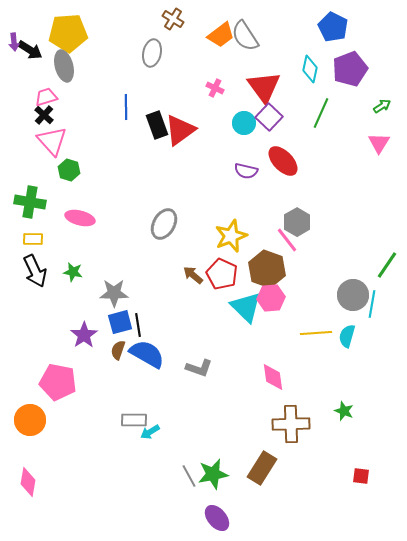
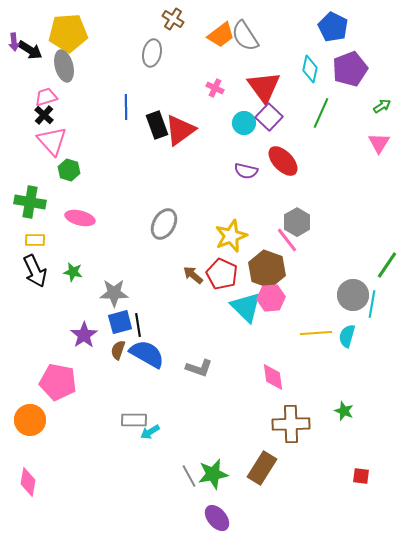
yellow rectangle at (33, 239): moved 2 px right, 1 px down
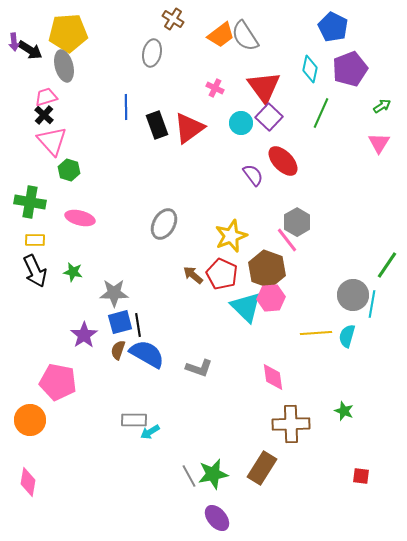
cyan circle at (244, 123): moved 3 px left
red triangle at (180, 130): moved 9 px right, 2 px up
purple semicircle at (246, 171): moved 7 px right, 4 px down; rotated 140 degrees counterclockwise
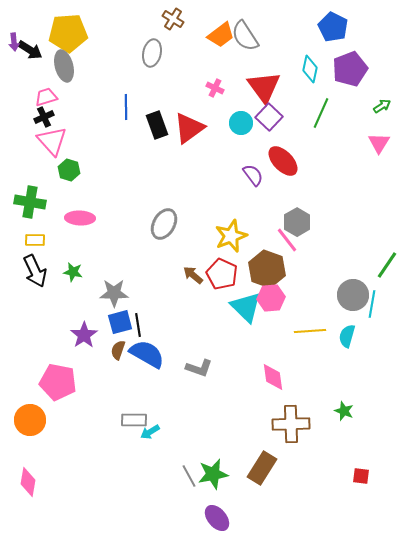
black cross at (44, 115): moved 2 px down; rotated 24 degrees clockwise
pink ellipse at (80, 218): rotated 12 degrees counterclockwise
yellow line at (316, 333): moved 6 px left, 2 px up
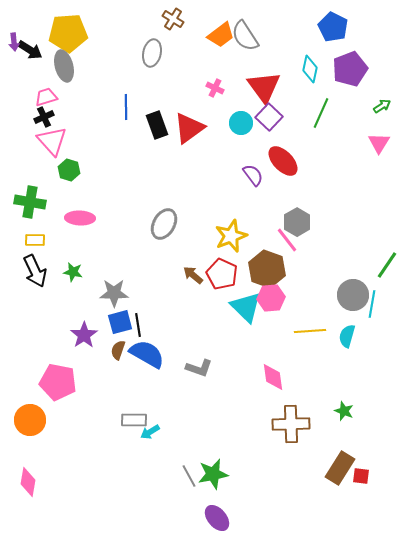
brown rectangle at (262, 468): moved 78 px right
